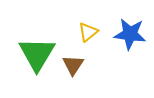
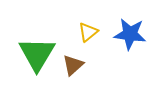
brown triangle: rotated 15 degrees clockwise
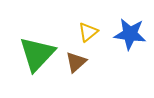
green triangle: rotated 12 degrees clockwise
brown triangle: moved 3 px right, 3 px up
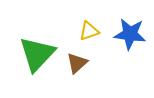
yellow triangle: moved 1 px right, 1 px up; rotated 20 degrees clockwise
brown triangle: moved 1 px right, 1 px down
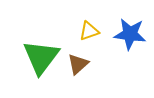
green triangle: moved 4 px right, 3 px down; rotated 6 degrees counterclockwise
brown triangle: moved 1 px right, 1 px down
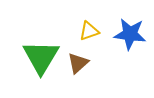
green triangle: rotated 6 degrees counterclockwise
brown triangle: moved 1 px up
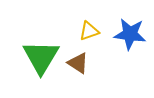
brown triangle: rotated 45 degrees counterclockwise
